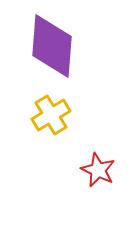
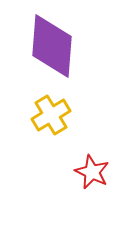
red star: moved 6 px left, 2 px down
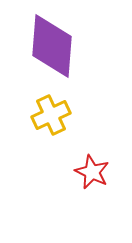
yellow cross: rotated 6 degrees clockwise
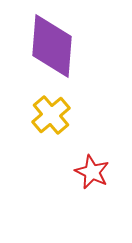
yellow cross: rotated 15 degrees counterclockwise
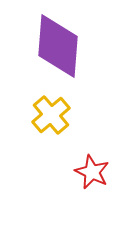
purple diamond: moved 6 px right
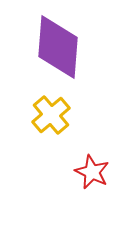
purple diamond: moved 1 px down
